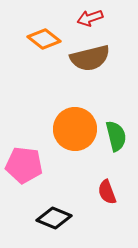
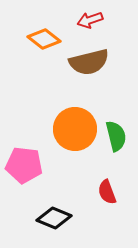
red arrow: moved 2 px down
brown semicircle: moved 1 px left, 4 px down
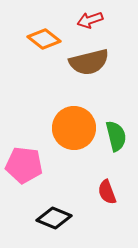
orange circle: moved 1 px left, 1 px up
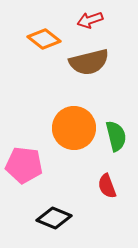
red semicircle: moved 6 px up
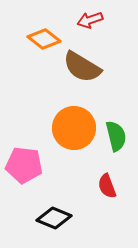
brown semicircle: moved 7 px left, 5 px down; rotated 45 degrees clockwise
